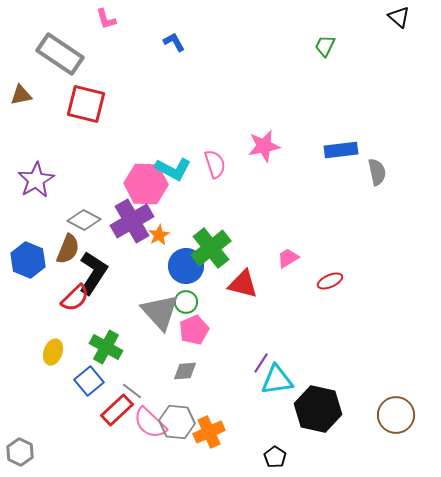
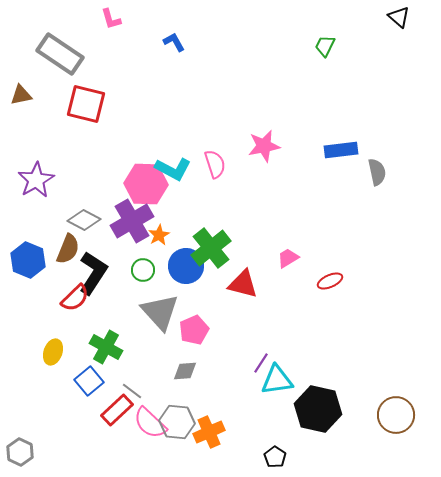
pink L-shape at (106, 19): moved 5 px right
green circle at (186, 302): moved 43 px left, 32 px up
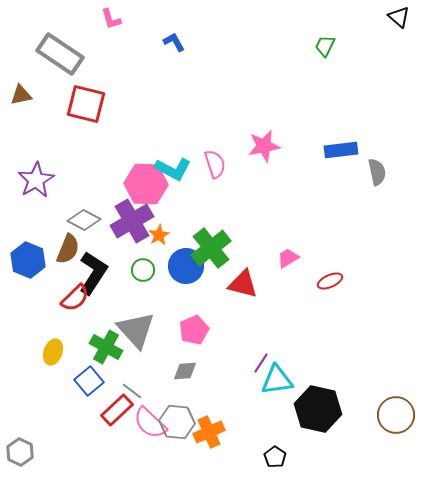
gray triangle at (160, 312): moved 24 px left, 18 px down
